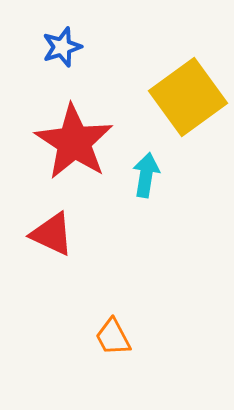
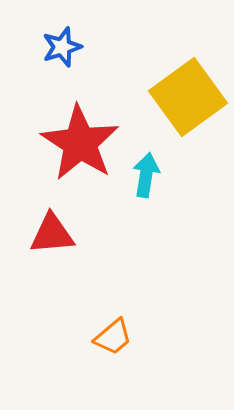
red star: moved 6 px right, 1 px down
red triangle: rotated 30 degrees counterclockwise
orange trapezoid: rotated 102 degrees counterclockwise
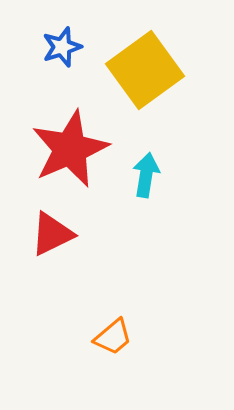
yellow square: moved 43 px left, 27 px up
red star: moved 10 px left, 6 px down; rotated 16 degrees clockwise
red triangle: rotated 21 degrees counterclockwise
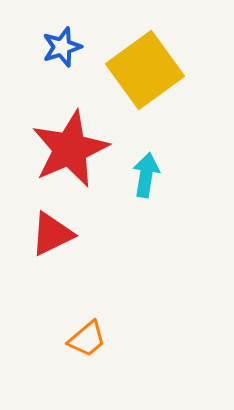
orange trapezoid: moved 26 px left, 2 px down
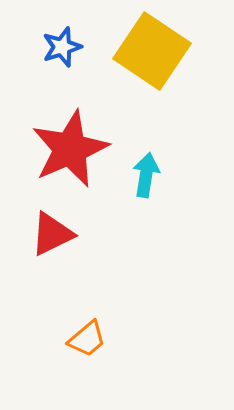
yellow square: moved 7 px right, 19 px up; rotated 20 degrees counterclockwise
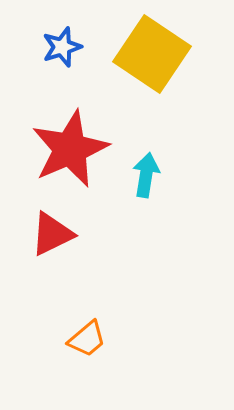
yellow square: moved 3 px down
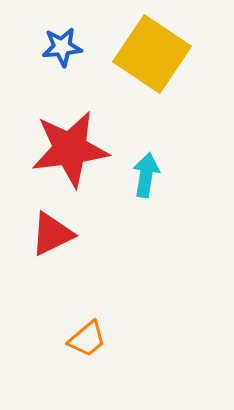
blue star: rotated 12 degrees clockwise
red star: rotated 16 degrees clockwise
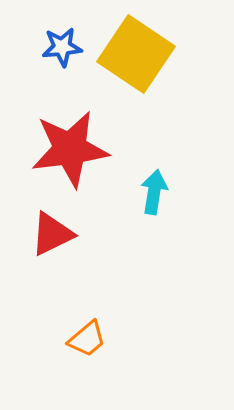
yellow square: moved 16 px left
cyan arrow: moved 8 px right, 17 px down
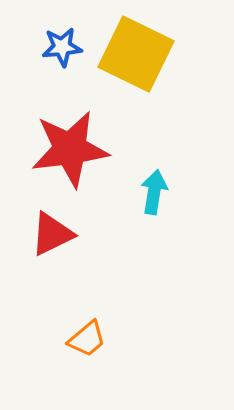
yellow square: rotated 8 degrees counterclockwise
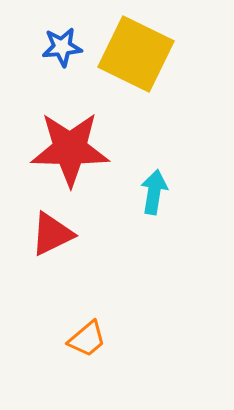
red star: rotated 8 degrees clockwise
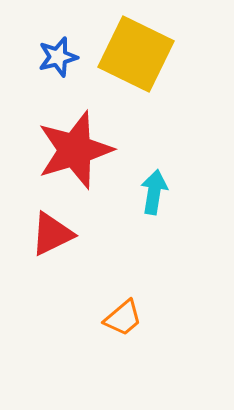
blue star: moved 4 px left, 10 px down; rotated 9 degrees counterclockwise
red star: moved 5 px right, 1 px down; rotated 18 degrees counterclockwise
orange trapezoid: moved 36 px right, 21 px up
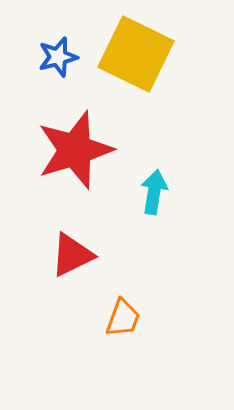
red triangle: moved 20 px right, 21 px down
orange trapezoid: rotated 30 degrees counterclockwise
